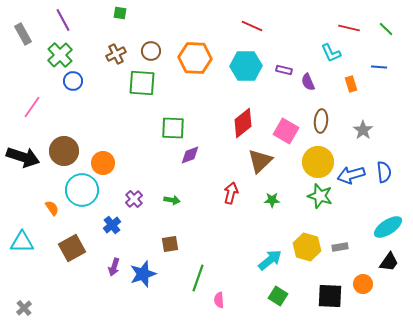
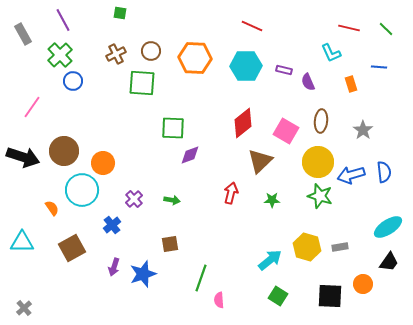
green line at (198, 278): moved 3 px right
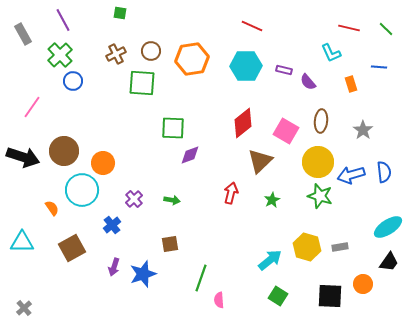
orange hexagon at (195, 58): moved 3 px left, 1 px down; rotated 12 degrees counterclockwise
purple semicircle at (308, 82): rotated 18 degrees counterclockwise
green star at (272, 200): rotated 28 degrees counterclockwise
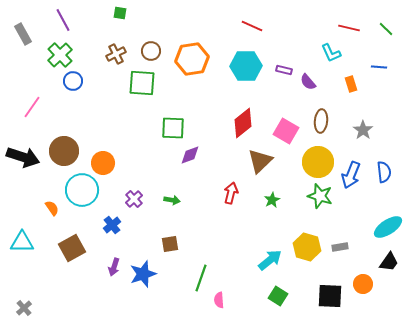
blue arrow at (351, 175): rotated 52 degrees counterclockwise
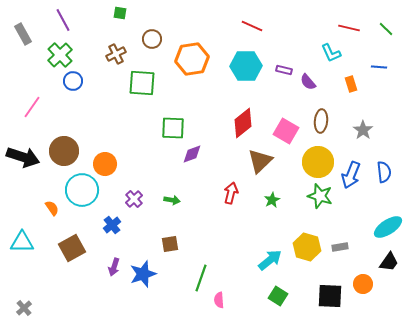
brown circle at (151, 51): moved 1 px right, 12 px up
purple diamond at (190, 155): moved 2 px right, 1 px up
orange circle at (103, 163): moved 2 px right, 1 px down
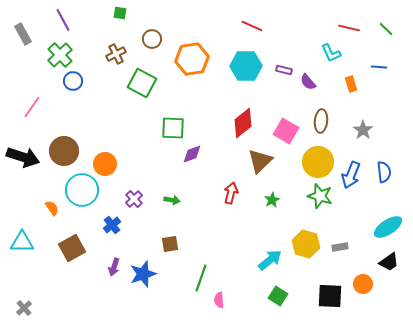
green square at (142, 83): rotated 24 degrees clockwise
yellow hexagon at (307, 247): moved 1 px left, 3 px up
black trapezoid at (389, 262): rotated 20 degrees clockwise
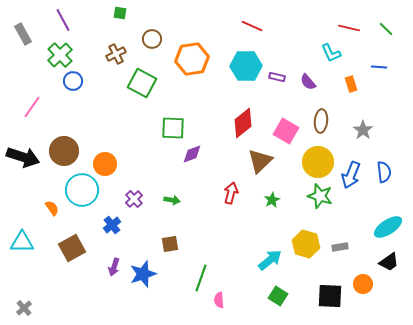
purple rectangle at (284, 70): moved 7 px left, 7 px down
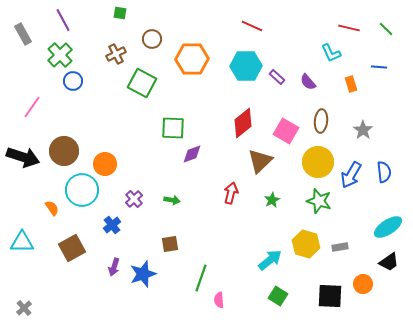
orange hexagon at (192, 59): rotated 8 degrees clockwise
purple rectangle at (277, 77): rotated 28 degrees clockwise
blue arrow at (351, 175): rotated 8 degrees clockwise
green star at (320, 196): moved 1 px left, 5 px down
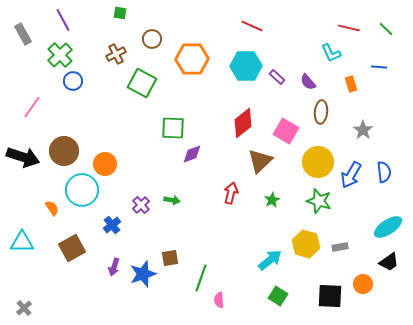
brown ellipse at (321, 121): moved 9 px up
purple cross at (134, 199): moved 7 px right, 6 px down
brown square at (170, 244): moved 14 px down
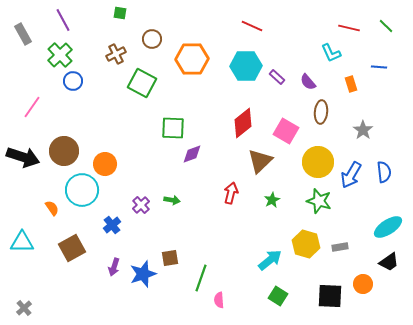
green line at (386, 29): moved 3 px up
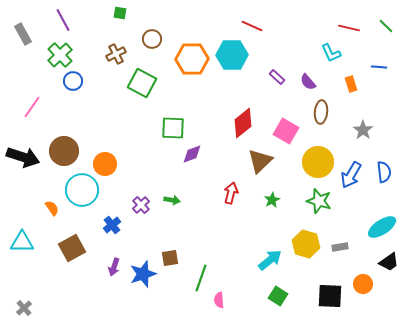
cyan hexagon at (246, 66): moved 14 px left, 11 px up
cyan ellipse at (388, 227): moved 6 px left
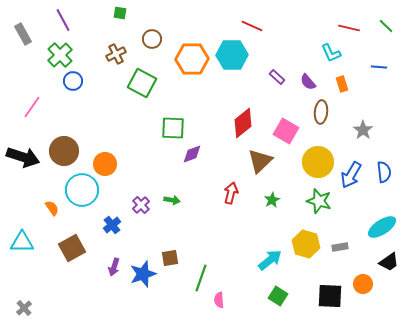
orange rectangle at (351, 84): moved 9 px left
